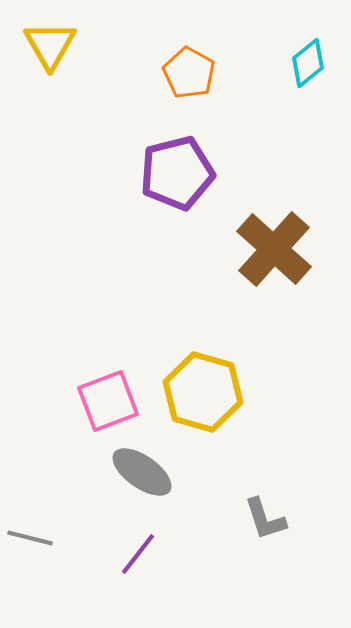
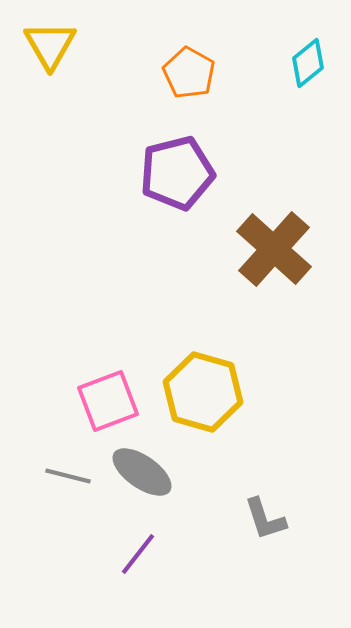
gray line: moved 38 px right, 62 px up
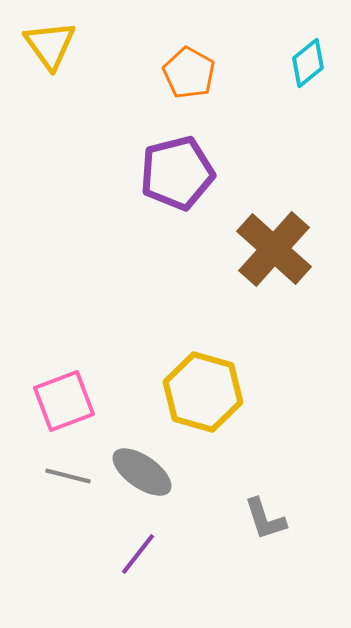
yellow triangle: rotated 6 degrees counterclockwise
pink square: moved 44 px left
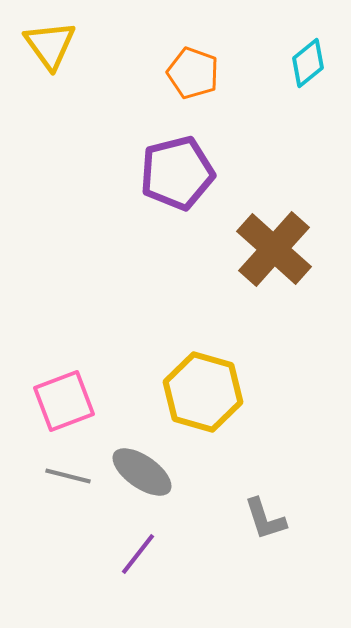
orange pentagon: moved 4 px right; rotated 9 degrees counterclockwise
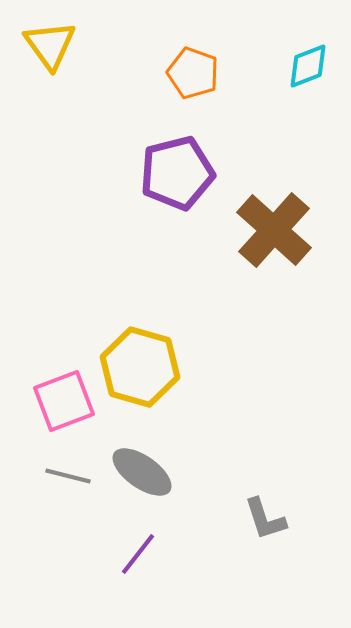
cyan diamond: moved 3 px down; rotated 18 degrees clockwise
brown cross: moved 19 px up
yellow hexagon: moved 63 px left, 25 px up
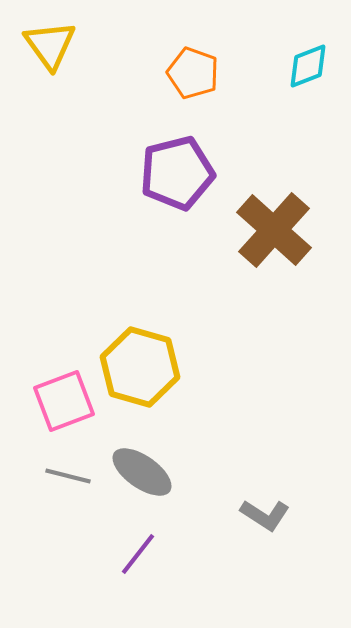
gray L-shape: moved 4 px up; rotated 39 degrees counterclockwise
